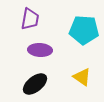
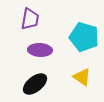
cyan pentagon: moved 7 px down; rotated 12 degrees clockwise
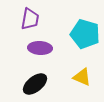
cyan pentagon: moved 1 px right, 3 px up
purple ellipse: moved 2 px up
yellow triangle: rotated 12 degrees counterclockwise
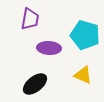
cyan pentagon: moved 1 px down
purple ellipse: moved 9 px right
yellow triangle: moved 1 px right, 2 px up
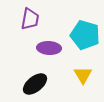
yellow triangle: rotated 36 degrees clockwise
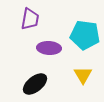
cyan pentagon: rotated 8 degrees counterclockwise
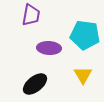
purple trapezoid: moved 1 px right, 4 px up
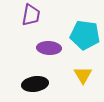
black ellipse: rotated 30 degrees clockwise
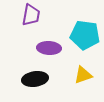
yellow triangle: rotated 42 degrees clockwise
black ellipse: moved 5 px up
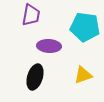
cyan pentagon: moved 8 px up
purple ellipse: moved 2 px up
black ellipse: moved 2 px up; rotated 65 degrees counterclockwise
